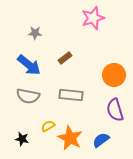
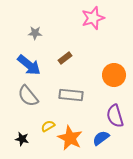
gray semicircle: rotated 40 degrees clockwise
purple semicircle: moved 6 px down
blue semicircle: moved 2 px up
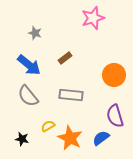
gray star: rotated 16 degrees clockwise
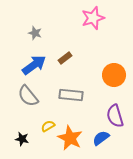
blue arrow: moved 5 px right; rotated 75 degrees counterclockwise
